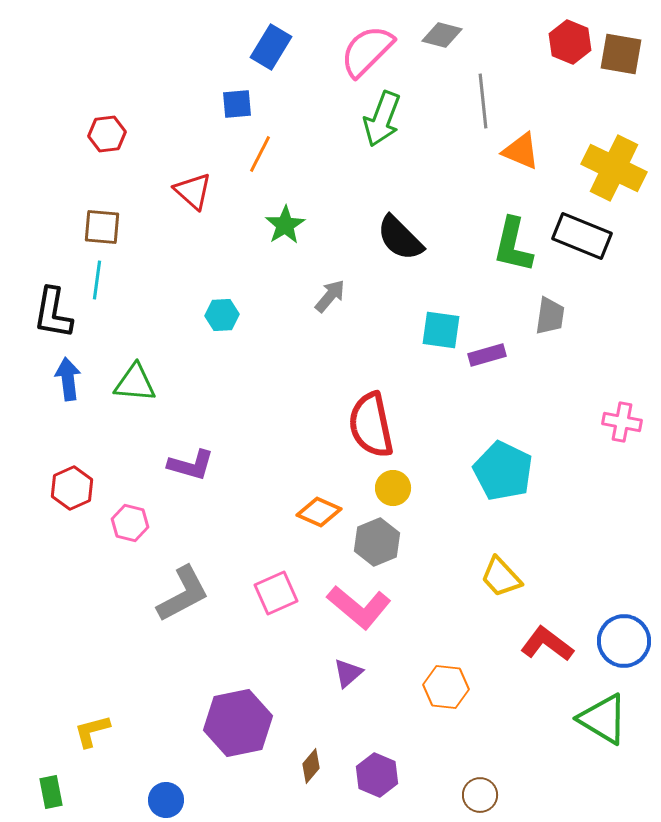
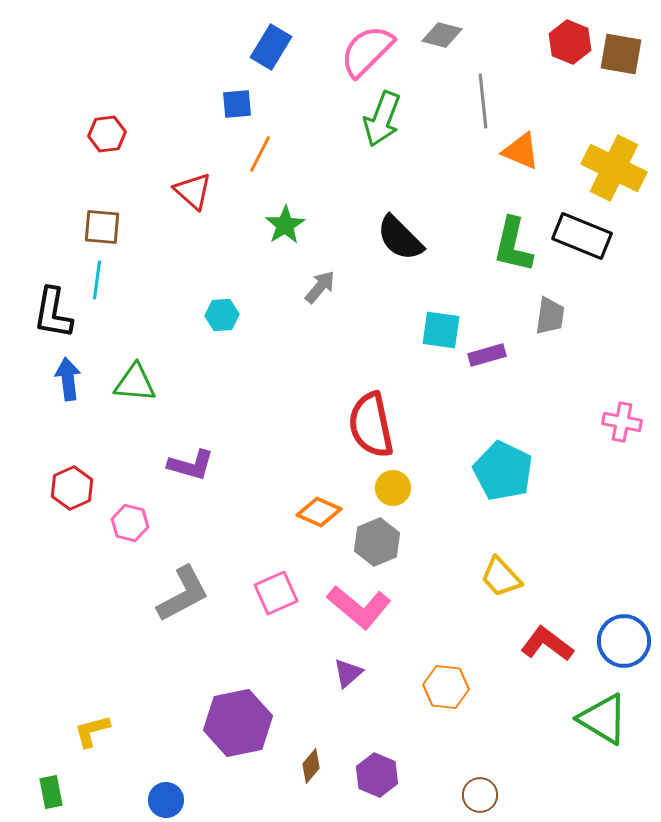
gray arrow at (330, 296): moved 10 px left, 9 px up
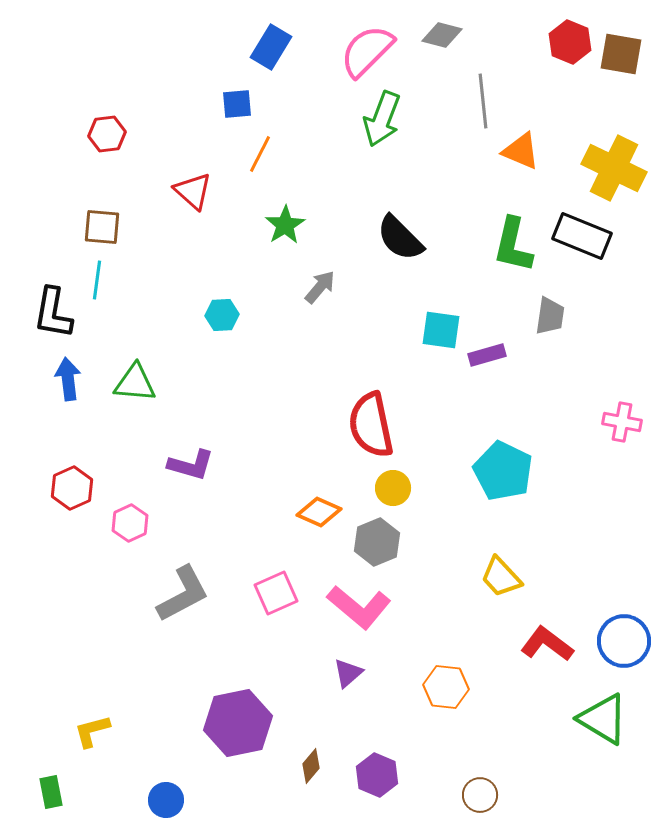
pink hexagon at (130, 523): rotated 21 degrees clockwise
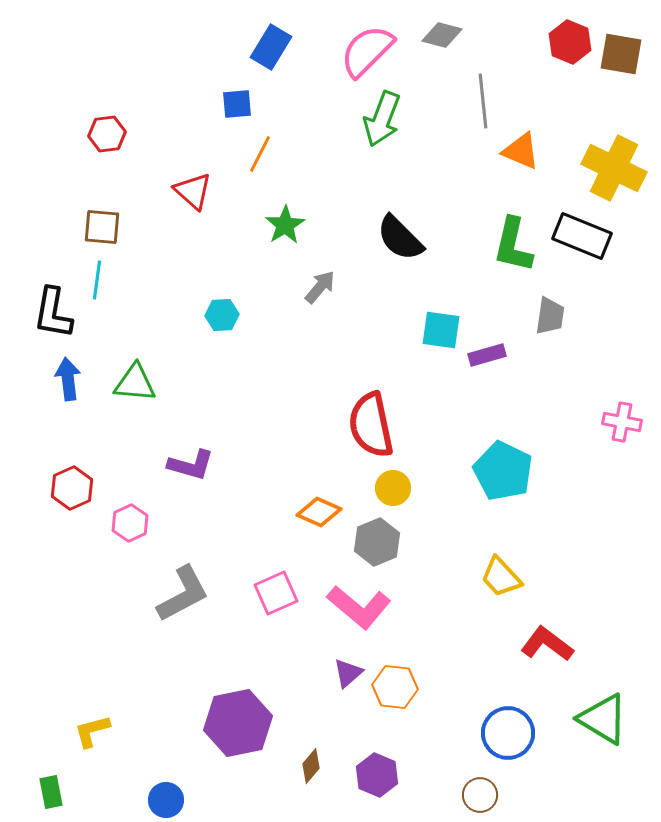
blue circle at (624, 641): moved 116 px left, 92 px down
orange hexagon at (446, 687): moved 51 px left
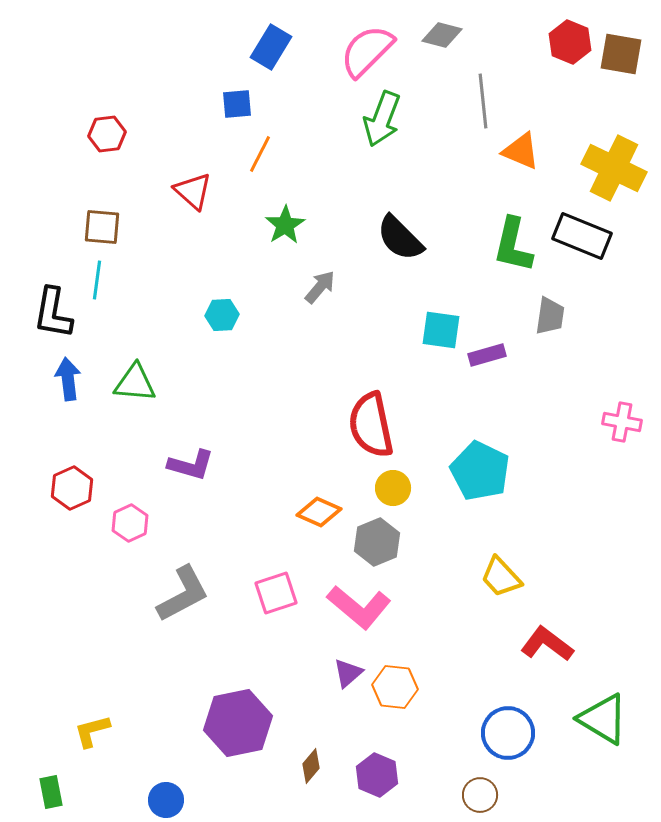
cyan pentagon at (503, 471): moved 23 px left
pink square at (276, 593): rotated 6 degrees clockwise
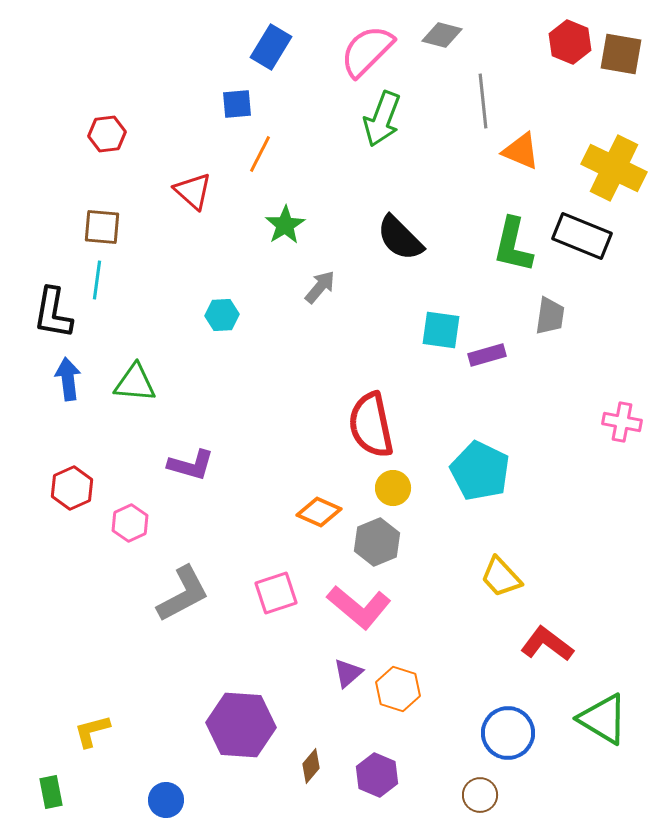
orange hexagon at (395, 687): moved 3 px right, 2 px down; rotated 12 degrees clockwise
purple hexagon at (238, 723): moved 3 px right, 2 px down; rotated 16 degrees clockwise
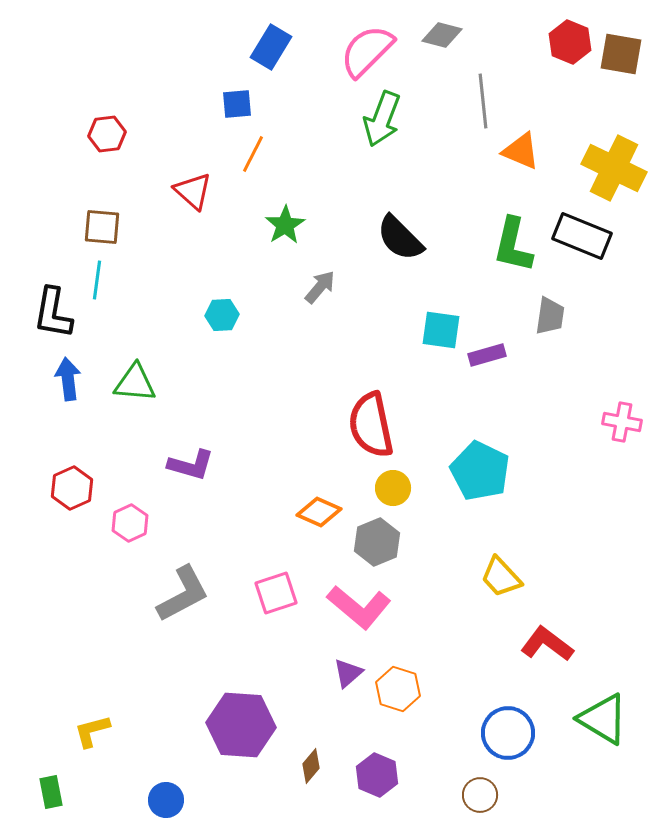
orange line at (260, 154): moved 7 px left
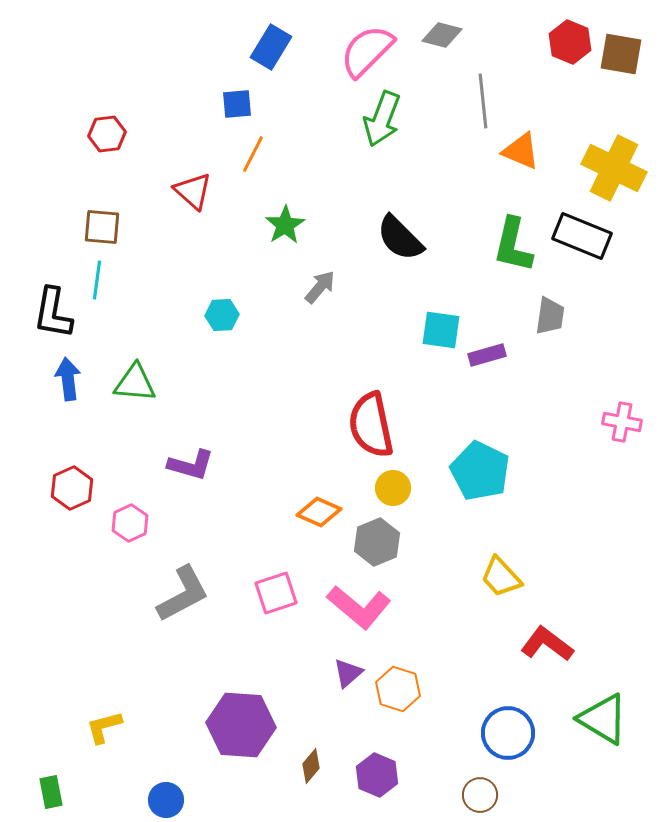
yellow L-shape at (92, 731): moved 12 px right, 4 px up
